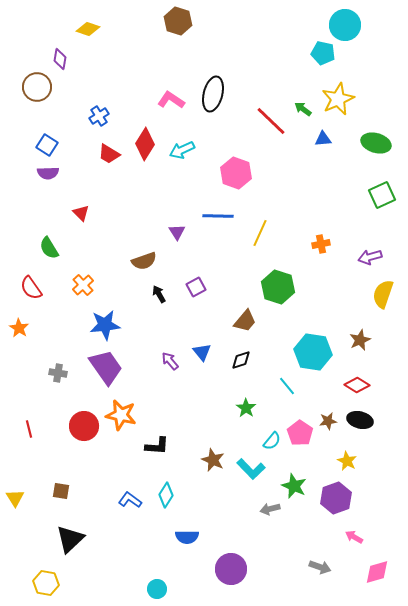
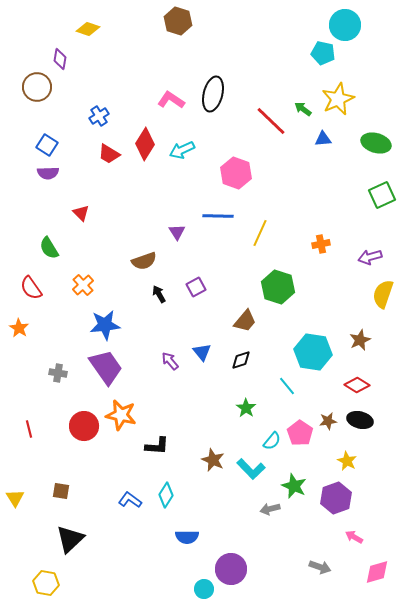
cyan circle at (157, 589): moved 47 px right
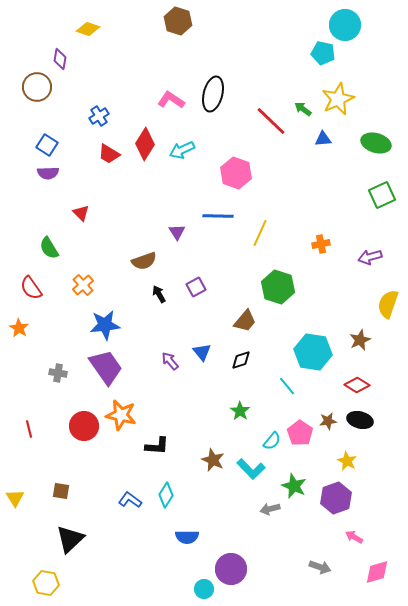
yellow semicircle at (383, 294): moved 5 px right, 10 px down
green star at (246, 408): moved 6 px left, 3 px down
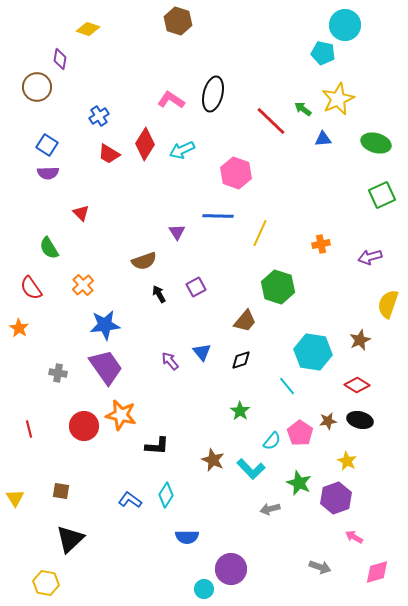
green star at (294, 486): moved 5 px right, 3 px up
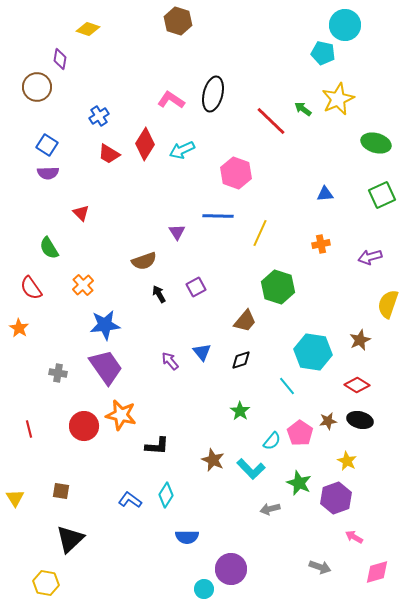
blue triangle at (323, 139): moved 2 px right, 55 px down
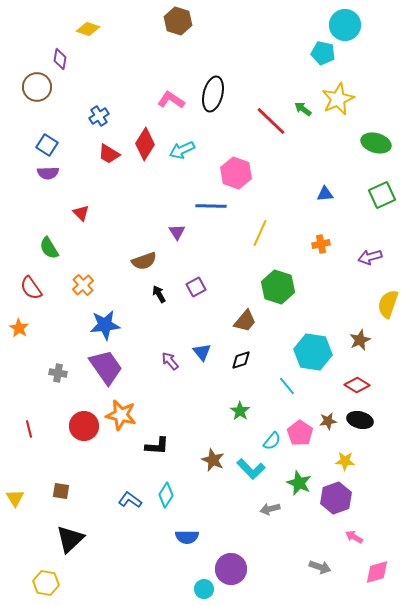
blue line at (218, 216): moved 7 px left, 10 px up
yellow star at (347, 461): moved 2 px left; rotated 24 degrees counterclockwise
